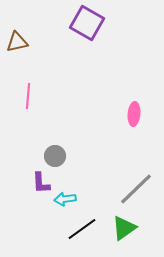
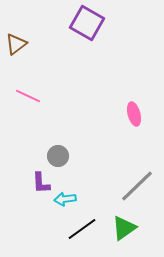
brown triangle: moved 1 px left, 2 px down; rotated 25 degrees counterclockwise
pink line: rotated 70 degrees counterclockwise
pink ellipse: rotated 20 degrees counterclockwise
gray circle: moved 3 px right
gray line: moved 1 px right, 3 px up
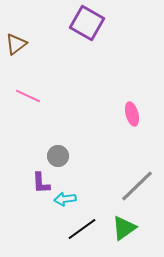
pink ellipse: moved 2 px left
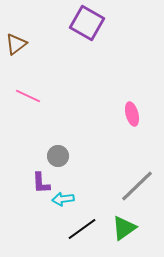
cyan arrow: moved 2 px left
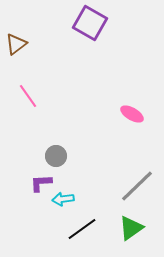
purple square: moved 3 px right
pink line: rotated 30 degrees clockwise
pink ellipse: rotated 45 degrees counterclockwise
gray circle: moved 2 px left
purple L-shape: rotated 90 degrees clockwise
green triangle: moved 7 px right
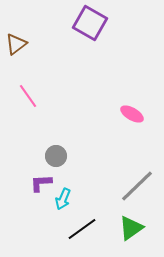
cyan arrow: rotated 60 degrees counterclockwise
